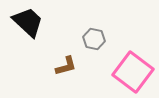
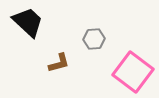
gray hexagon: rotated 15 degrees counterclockwise
brown L-shape: moved 7 px left, 3 px up
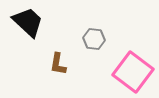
gray hexagon: rotated 10 degrees clockwise
brown L-shape: moved 1 px left, 1 px down; rotated 115 degrees clockwise
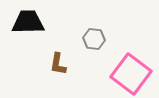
black trapezoid: rotated 44 degrees counterclockwise
pink square: moved 2 px left, 2 px down
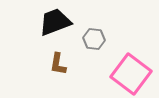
black trapezoid: moved 27 px right; rotated 20 degrees counterclockwise
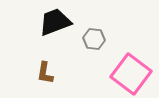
brown L-shape: moved 13 px left, 9 px down
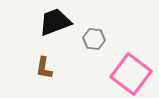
brown L-shape: moved 1 px left, 5 px up
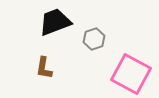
gray hexagon: rotated 25 degrees counterclockwise
pink square: rotated 9 degrees counterclockwise
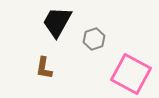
black trapezoid: moved 2 px right; rotated 40 degrees counterclockwise
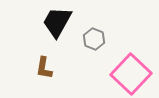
gray hexagon: rotated 20 degrees counterclockwise
pink square: rotated 15 degrees clockwise
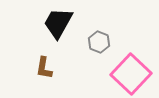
black trapezoid: moved 1 px right, 1 px down
gray hexagon: moved 5 px right, 3 px down
